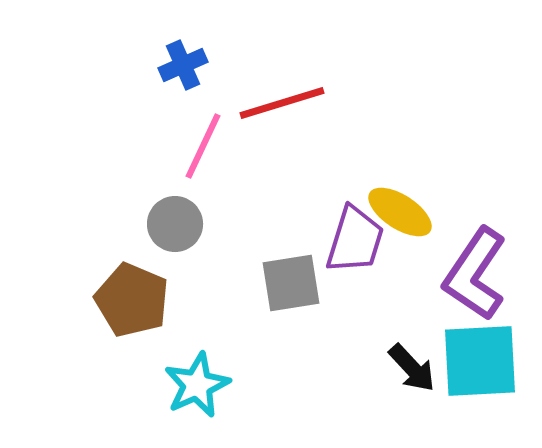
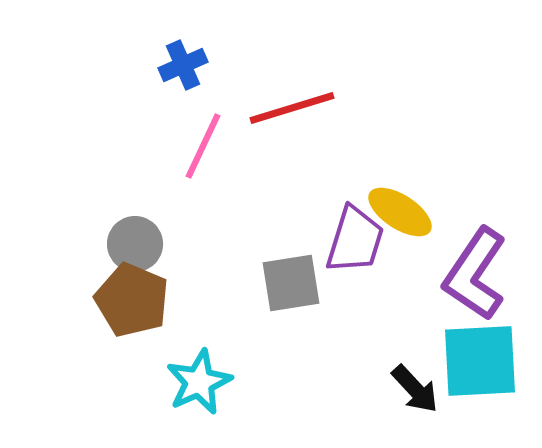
red line: moved 10 px right, 5 px down
gray circle: moved 40 px left, 20 px down
black arrow: moved 3 px right, 21 px down
cyan star: moved 2 px right, 3 px up
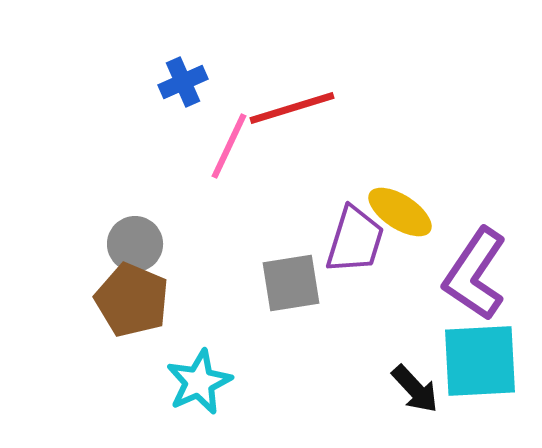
blue cross: moved 17 px down
pink line: moved 26 px right
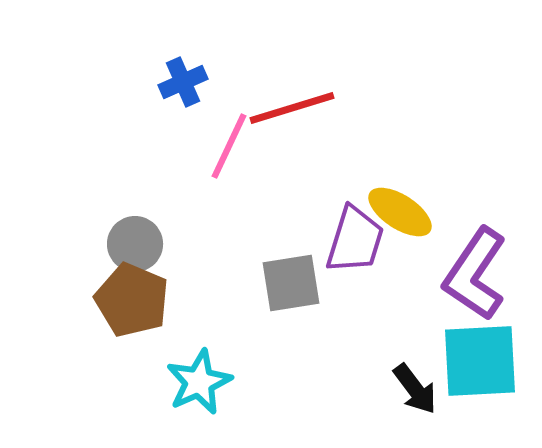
black arrow: rotated 6 degrees clockwise
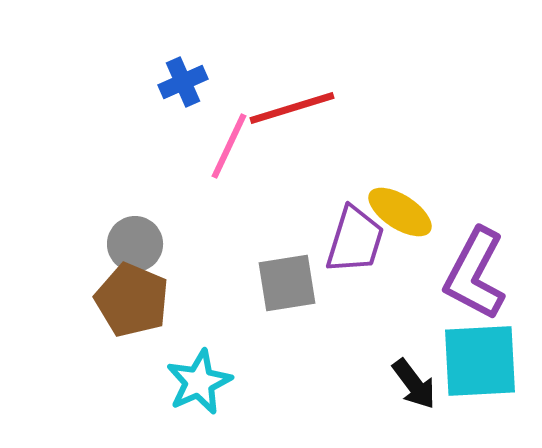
purple L-shape: rotated 6 degrees counterclockwise
gray square: moved 4 px left
black arrow: moved 1 px left, 5 px up
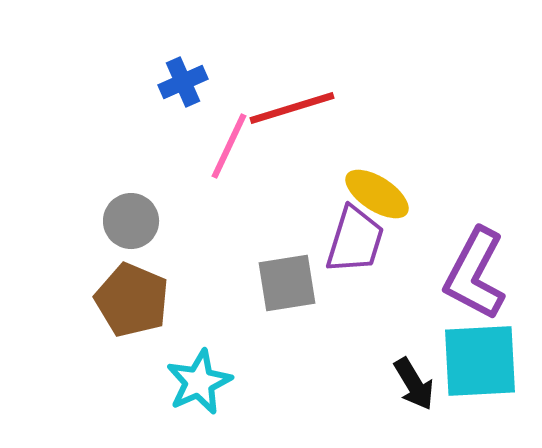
yellow ellipse: moved 23 px left, 18 px up
gray circle: moved 4 px left, 23 px up
black arrow: rotated 6 degrees clockwise
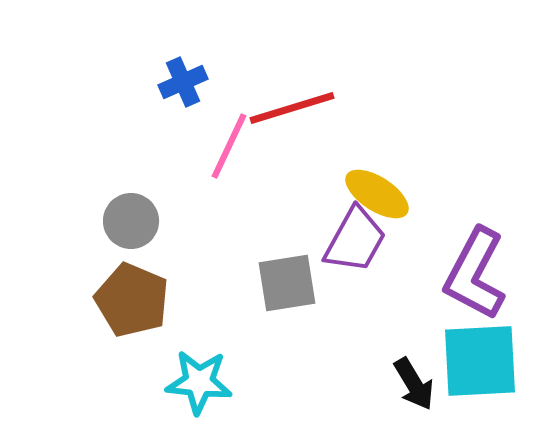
purple trapezoid: rotated 12 degrees clockwise
cyan star: rotated 30 degrees clockwise
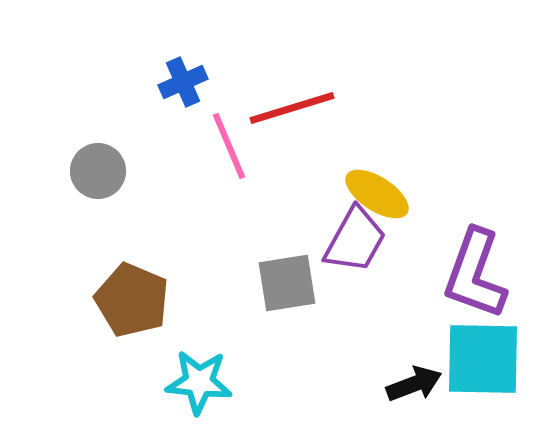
pink line: rotated 48 degrees counterclockwise
gray circle: moved 33 px left, 50 px up
purple L-shape: rotated 8 degrees counterclockwise
cyan square: moved 3 px right, 2 px up; rotated 4 degrees clockwise
black arrow: rotated 80 degrees counterclockwise
